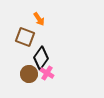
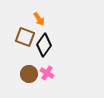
black diamond: moved 3 px right, 13 px up
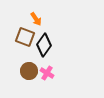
orange arrow: moved 3 px left
brown circle: moved 3 px up
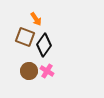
pink cross: moved 2 px up
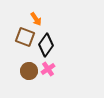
black diamond: moved 2 px right
pink cross: moved 1 px right, 2 px up; rotated 24 degrees clockwise
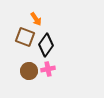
pink cross: rotated 24 degrees clockwise
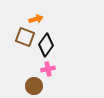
orange arrow: rotated 72 degrees counterclockwise
brown circle: moved 5 px right, 15 px down
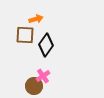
brown square: moved 2 px up; rotated 18 degrees counterclockwise
pink cross: moved 5 px left, 7 px down; rotated 24 degrees counterclockwise
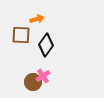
orange arrow: moved 1 px right
brown square: moved 4 px left
brown circle: moved 1 px left, 4 px up
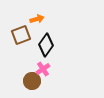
brown square: rotated 24 degrees counterclockwise
pink cross: moved 7 px up
brown circle: moved 1 px left, 1 px up
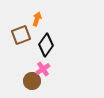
orange arrow: rotated 56 degrees counterclockwise
